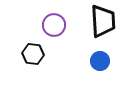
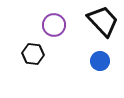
black trapezoid: rotated 40 degrees counterclockwise
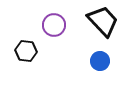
black hexagon: moved 7 px left, 3 px up
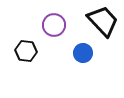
blue circle: moved 17 px left, 8 px up
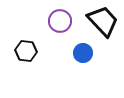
purple circle: moved 6 px right, 4 px up
